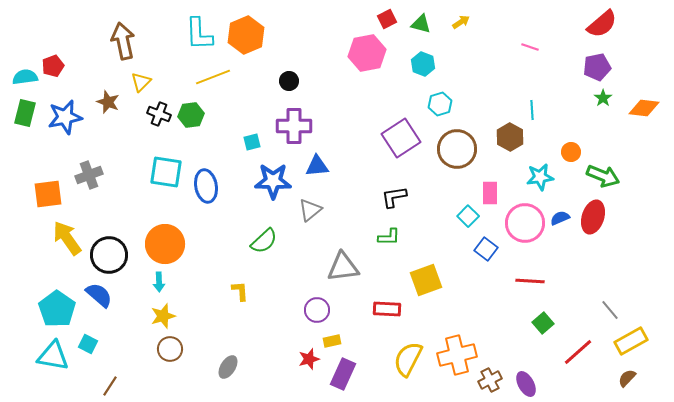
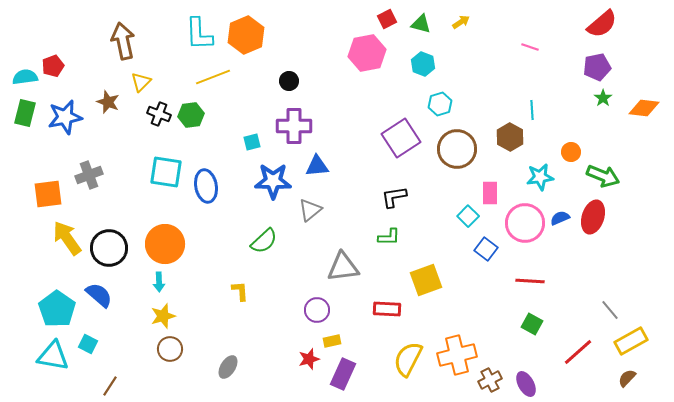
black circle at (109, 255): moved 7 px up
green square at (543, 323): moved 11 px left, 1 px down; rotated 20 degrees counterclockwise
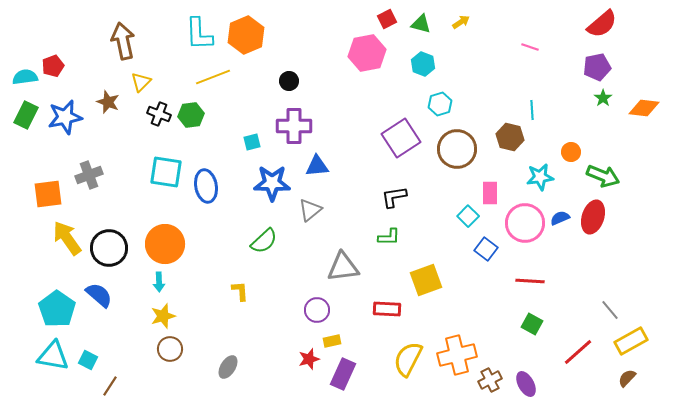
green rectangle at (25, 113): moved 1 px right, 2 px down; rotated 12 degrees clockwise
brown hexagon at (510, 137): rotated 16 degrees counterclockwise
blue star at (273, 181): moved 1 px left, 2 px down
cyan square at (88, 344): moved 16 px down
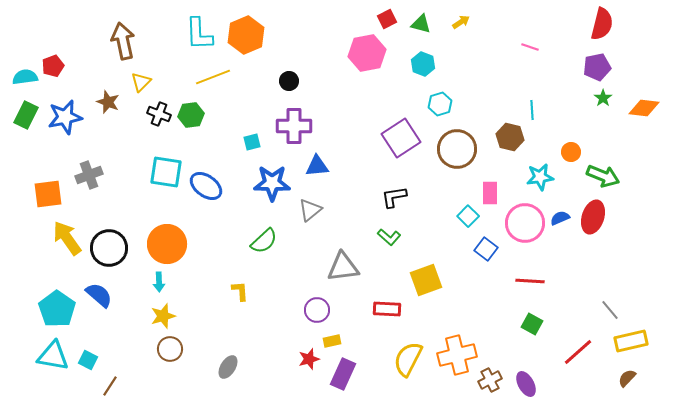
red semicircle at (602, 24): rotated 36 degrees counterclockwise
blue ellipse at (206, 186): rotated 44 degrees counterclockwise
green L-shape at (389, 237): rotated 40 degrees clockwise
orange circle at (165, 244): moved 2 px right
yellow rectangle at (631, 341): rotated 16 degrees clockwise
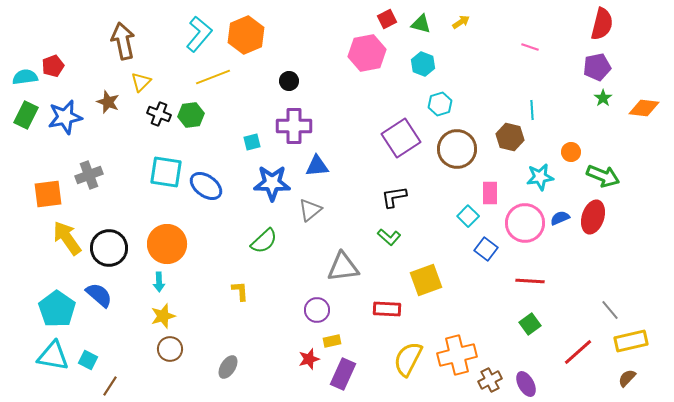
cyan L-shape at (199, 34): rotated 138 degrees counterclockwise
green square at (532, 324): moved 2 px left; rotated 25 degrees clockwise
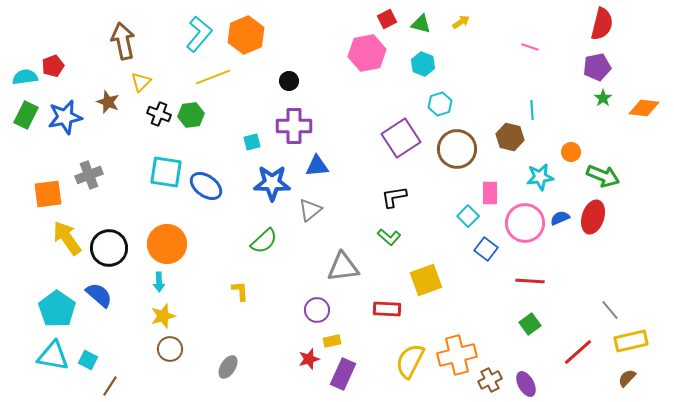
yellow semicircle at (408, 359): moved 2 px right, 2 px down
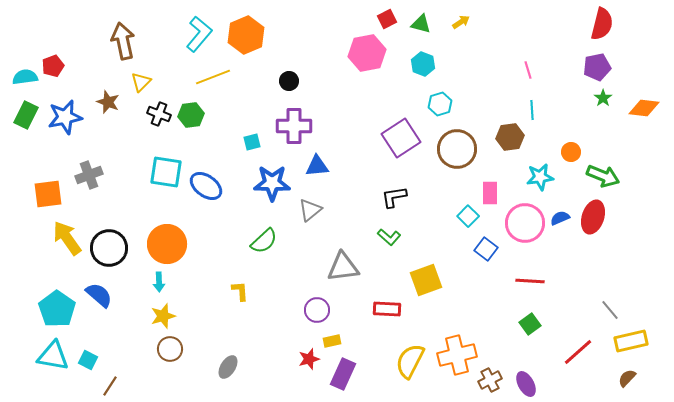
pink line at (530, 47): moved 2 px left, 23 px down; rotated 54 degrees clockwise
brown hexagon at (510, 137): rotated 20 degrees counterclockwise
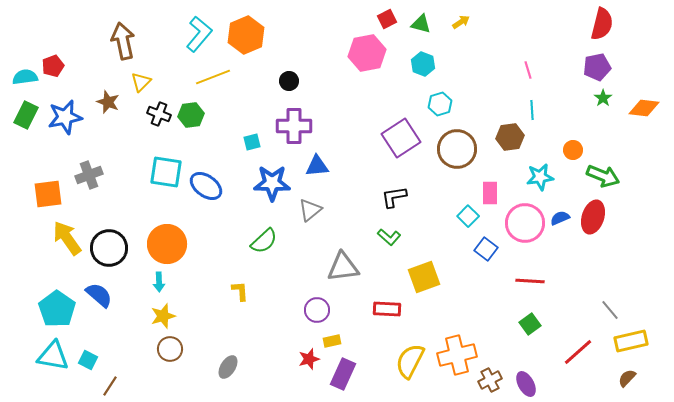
orange circle at (571, 152): moved 2 px right, 2 px up
yellow square at (426, 280): moved 2 px left, 3 px up
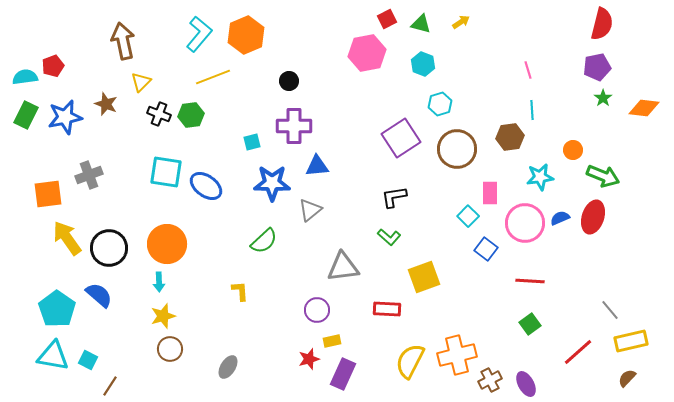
brown star at (108, 102): moved 2 px left, 2 px down
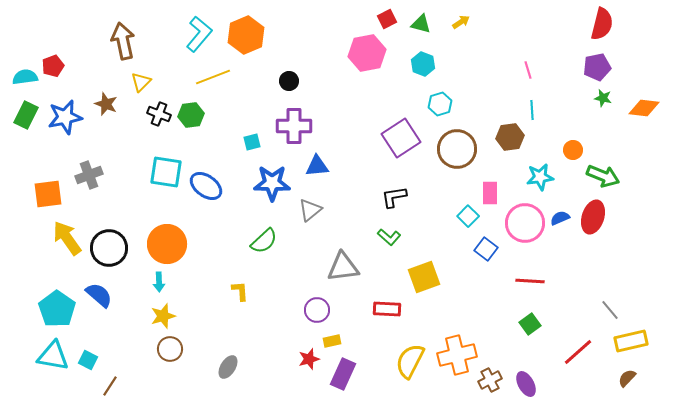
green star at (603, 98): rotated 24 degrees counterclockwise
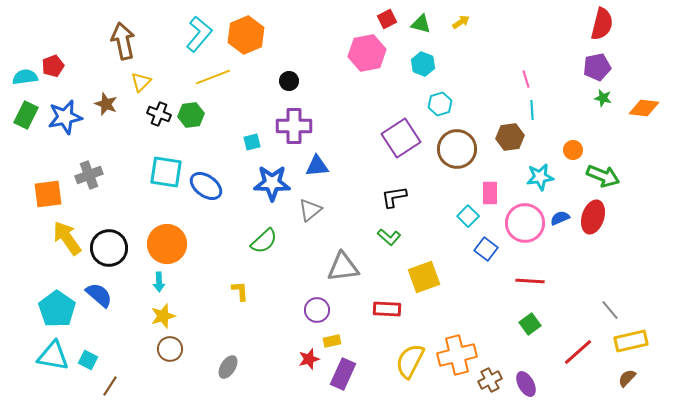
pink line at (528, 70): moved 2 px left, 9 px down
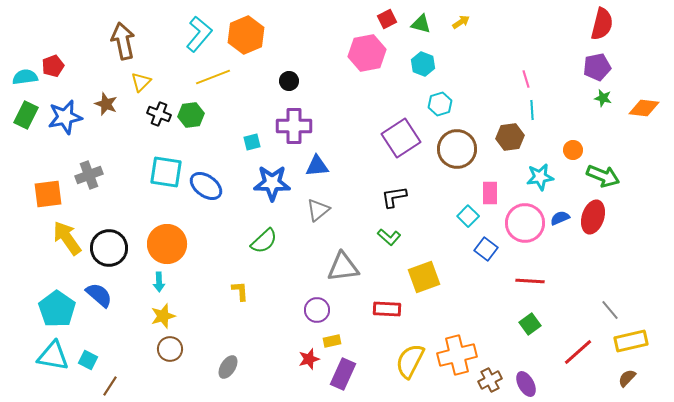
gray triangle at (310, 210): moved 8 px right
